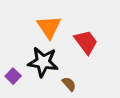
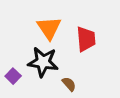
orange triangle: moved 1 px down
red trapezoid: moved 3 px up; rotated 32 degrees clockwise
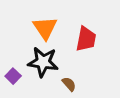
orange triangle: moved 4 px left
red trapezoid: rotated 16 degrees clockwise
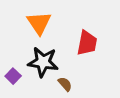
orange triangle: moved 6 px left, 5 px up
red trapezoid: moved 1 px right, 4 px down
brown semicircle: moved 4 px left
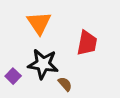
black star: moved 2 px down
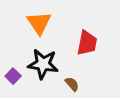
brown semicircle: moved 7 px right
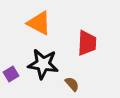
orange triangle: rotated 28 degrees counterclockwise
red trapezoid: rotated 8 degrees counterclockwise
purple square: moved 2 px left, 2 px up; rotated 14 degrees clockwise
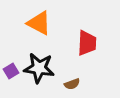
black star: moved 4 px left, 4 px down
purple square: moved 3 px up
brown semicircle: rotated 112 degrees clockwise
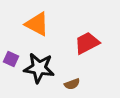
orange triangle: moved 2 px left, 1 px down
red trapezoid: rotated 120 degrees counterclockwise
purple square: moved 12 px up; rotated 35 degrees counterclockwise
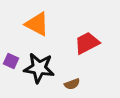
purple square: moved 2 px down
